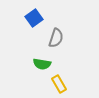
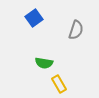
gray semicircle: moved 20 px right, 8 px up
green semicircle: moved 2 px right, 1 px up
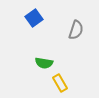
yellow rectangle: moved 1 px right, 1 px up
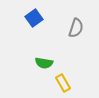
gray semicircle: moved 2 px up
yellow rectangle: moved 3 px right
